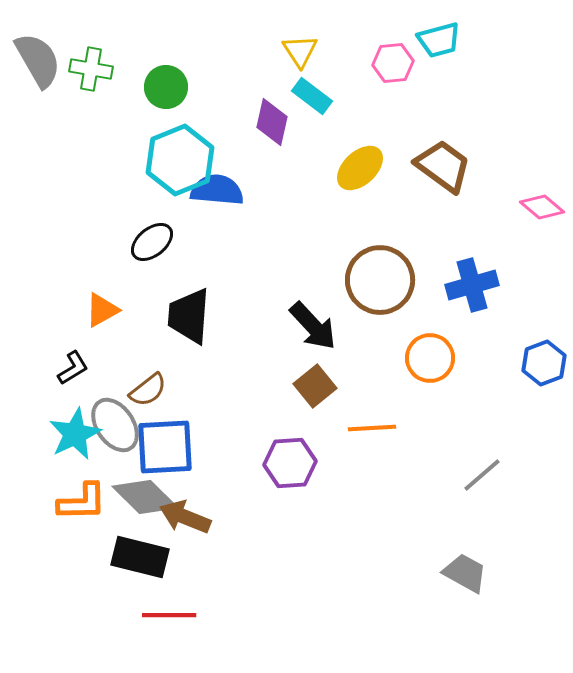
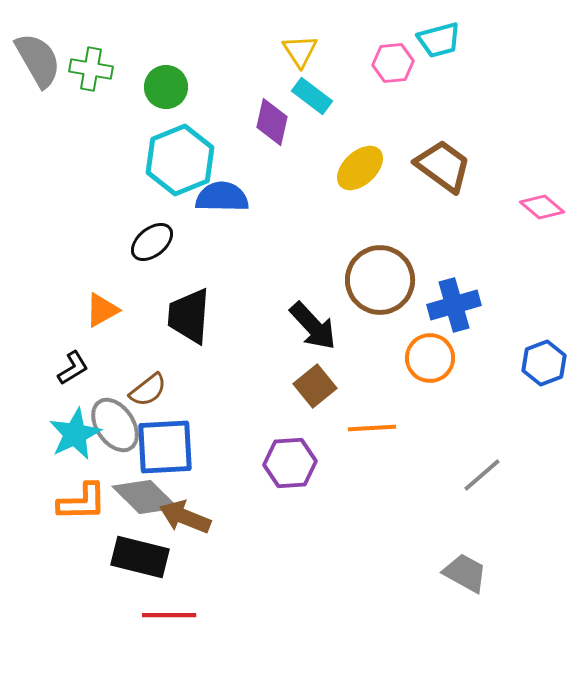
blue semicircle: moved 5 px right, 7 px down; rotated 4 degrees counterclockwise
blue cross: moved 18 px left, 20 px down
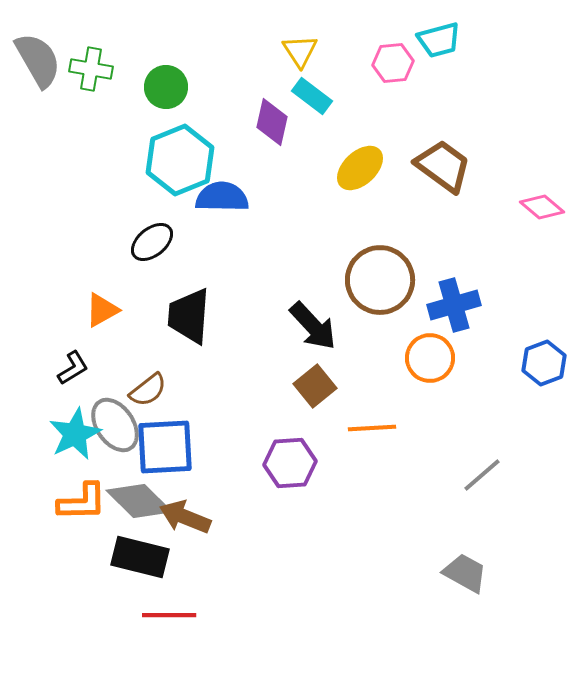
gray diamond: moved 6 px left, 4 px down
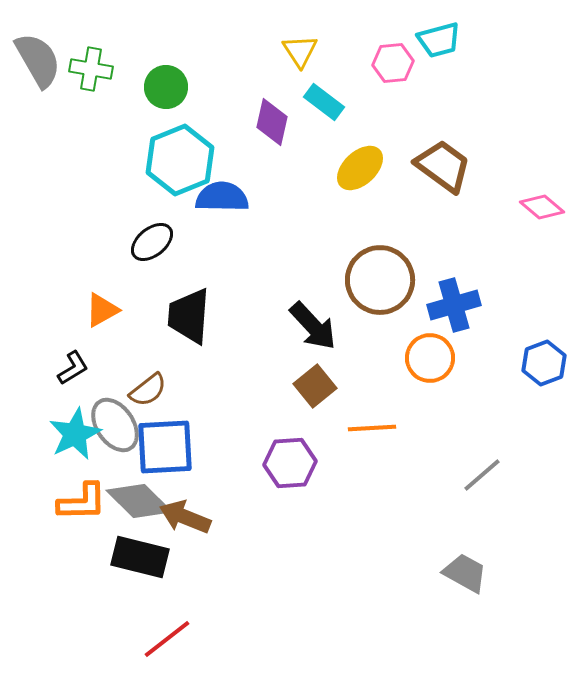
cyan rectangle: moved 12 px right, 6 px down
red line: moved 2 px left, 24 px down; rotated 38 degrees counterclockwise
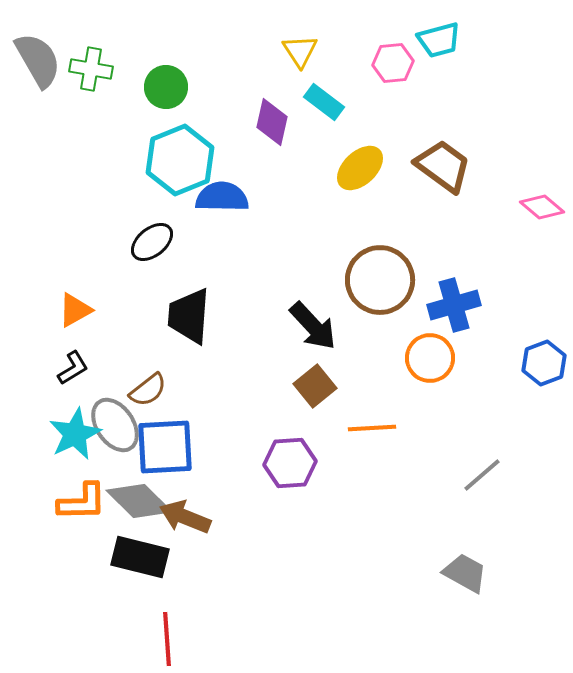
orange triangle: moved 27 px left
red line: rotated 56 degrees counterclockwise
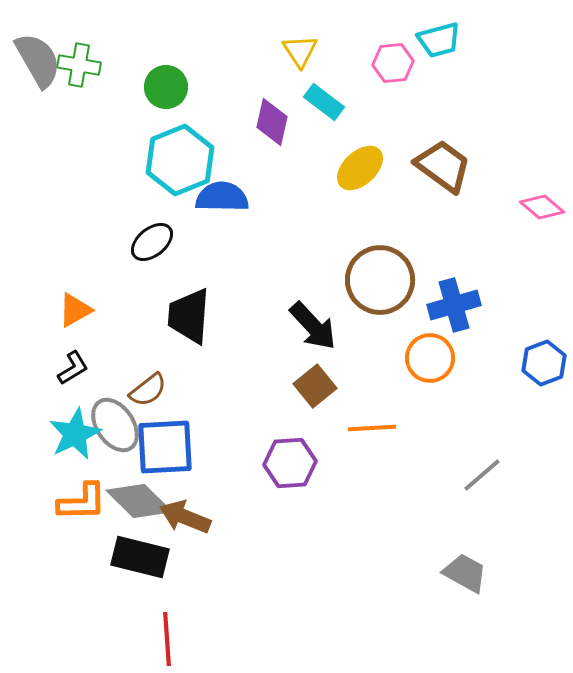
green cross: moved 12 px left, 4 px up
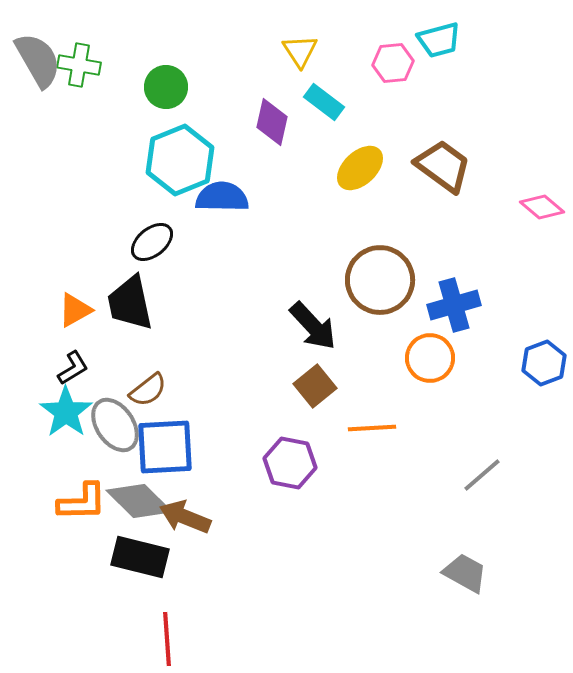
black trapezoid: moved 59 px left, 13 px up; rotated 16 degrees counterclockwise
cyan star: moved 9 px left, 22 px up; rotated 10 degrees counterclockwise
purple hexagon: rotated 15 degrees clockwise
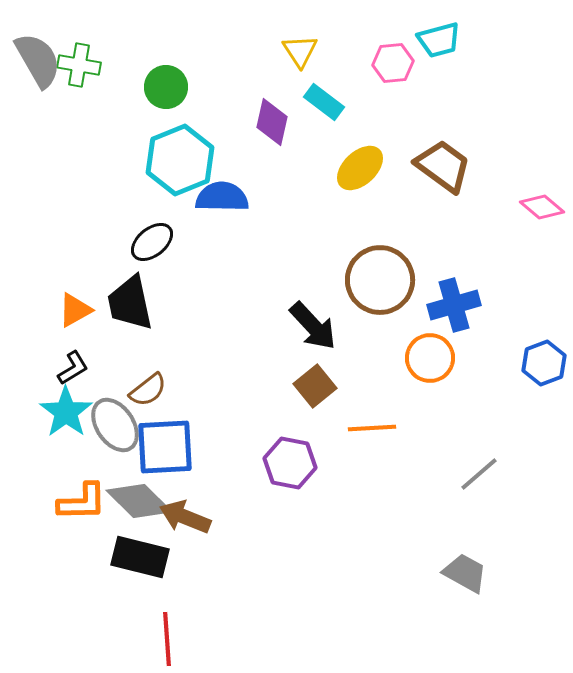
gray line: moved 3 px left, 1 px up
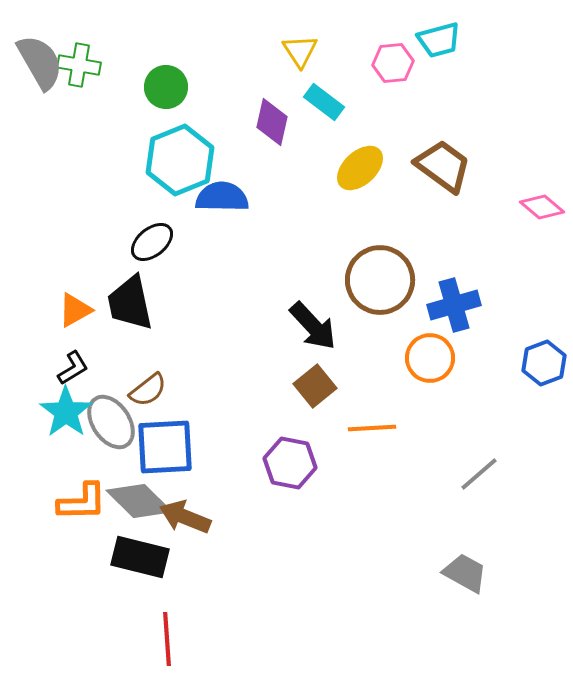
gray semicircle: moved 2 px right, 2 px down
gray ellipse: moved 4 px left, 3 px up
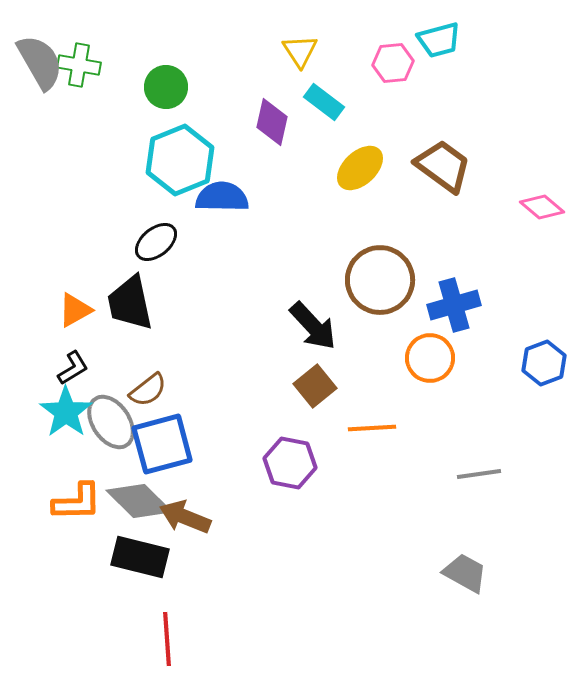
black ellipse: moved 4 px right
blue square: moved 3 px left, 3 px up; rotated 12 degrees counterclockwise
gray line: rotated 33 degrees clockwise
orange L-shape: moved 5 px left
